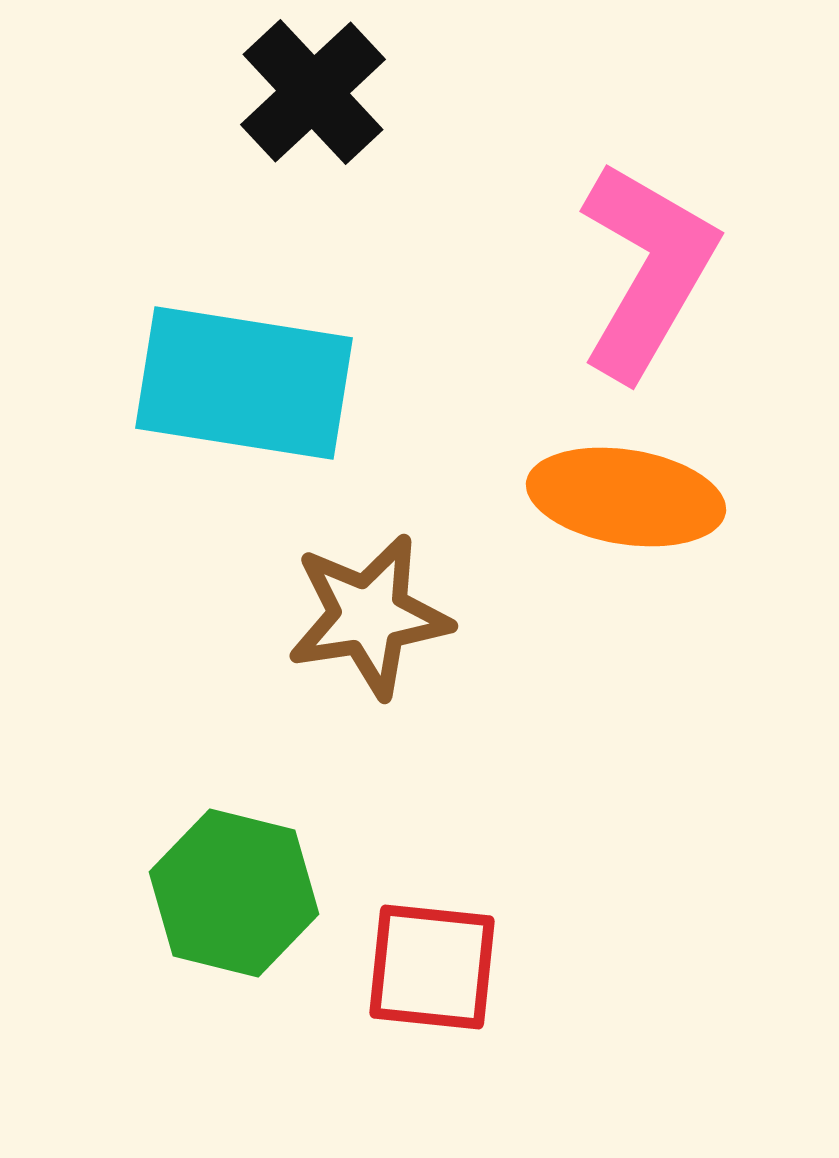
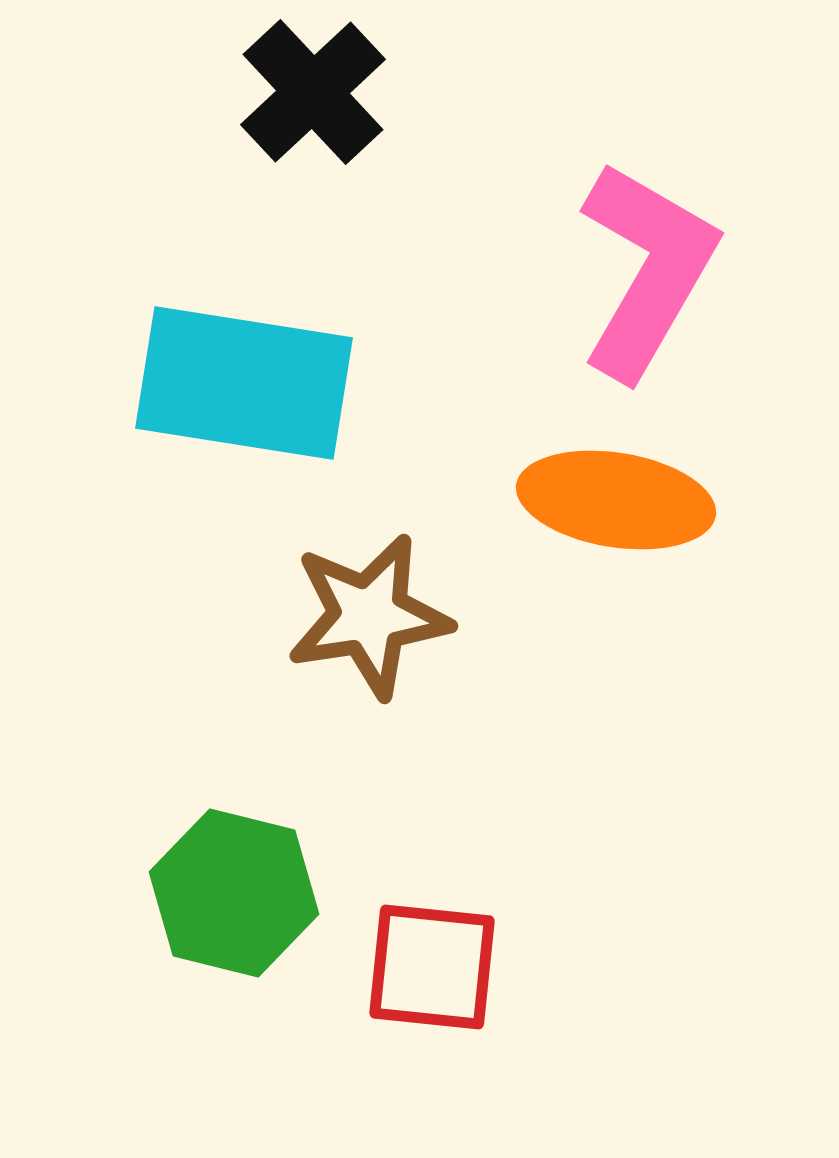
orange ellipse: moved 10 px left, 3 px down
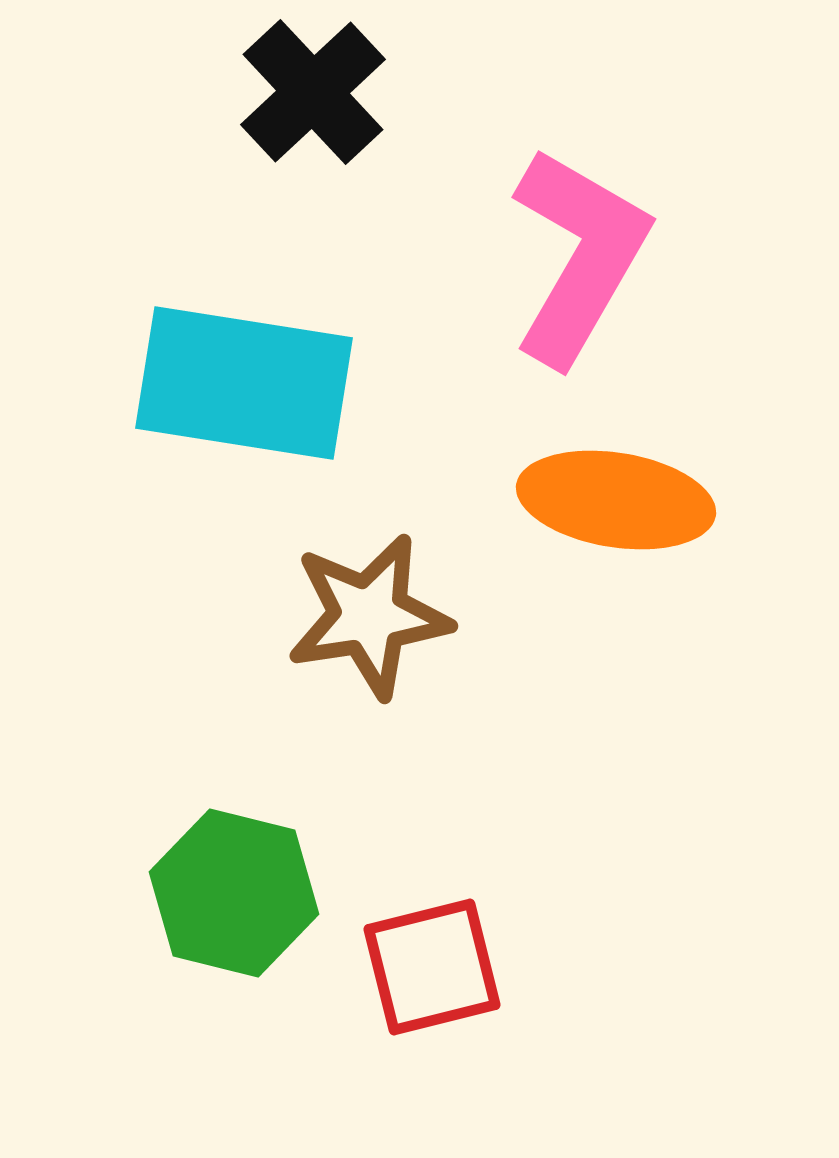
pink L-shape: moved 68 px left, 14 px up
red square: rotated 20 degrees counterclockwise
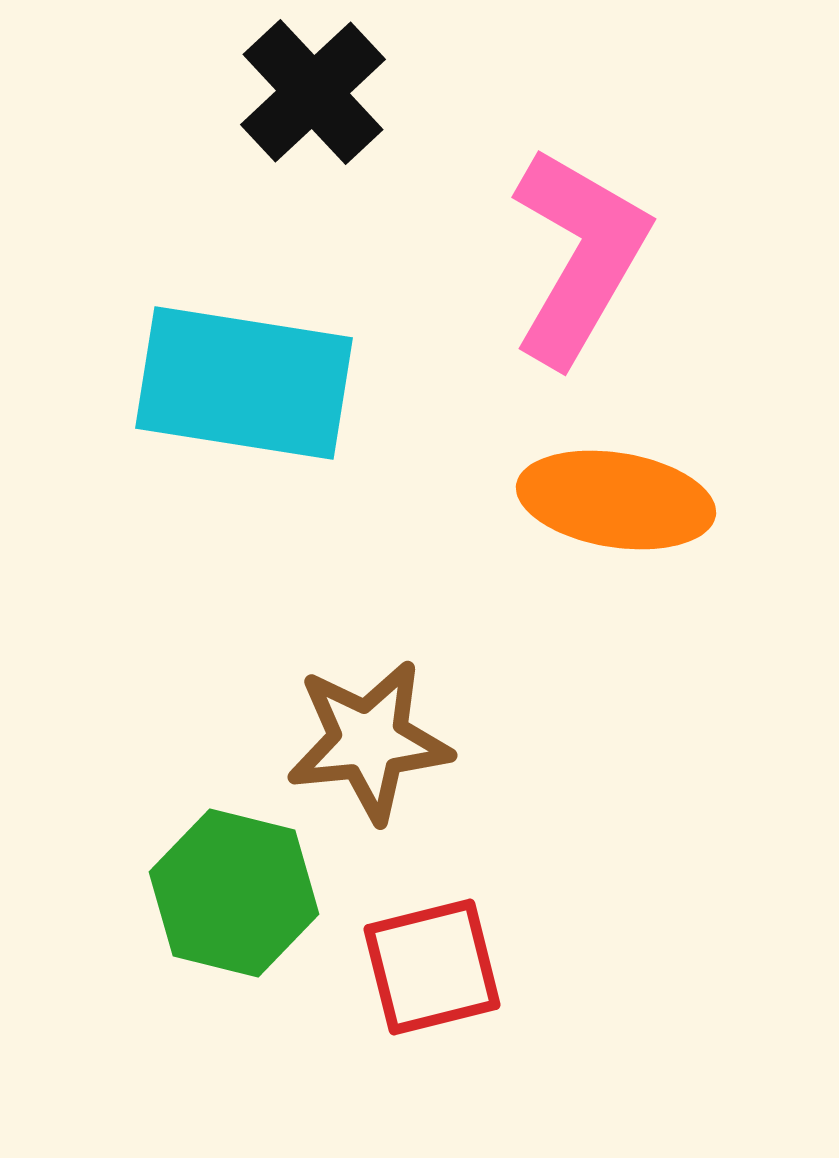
brown star: moved 125 px down; rotated 3 degrees clockwise
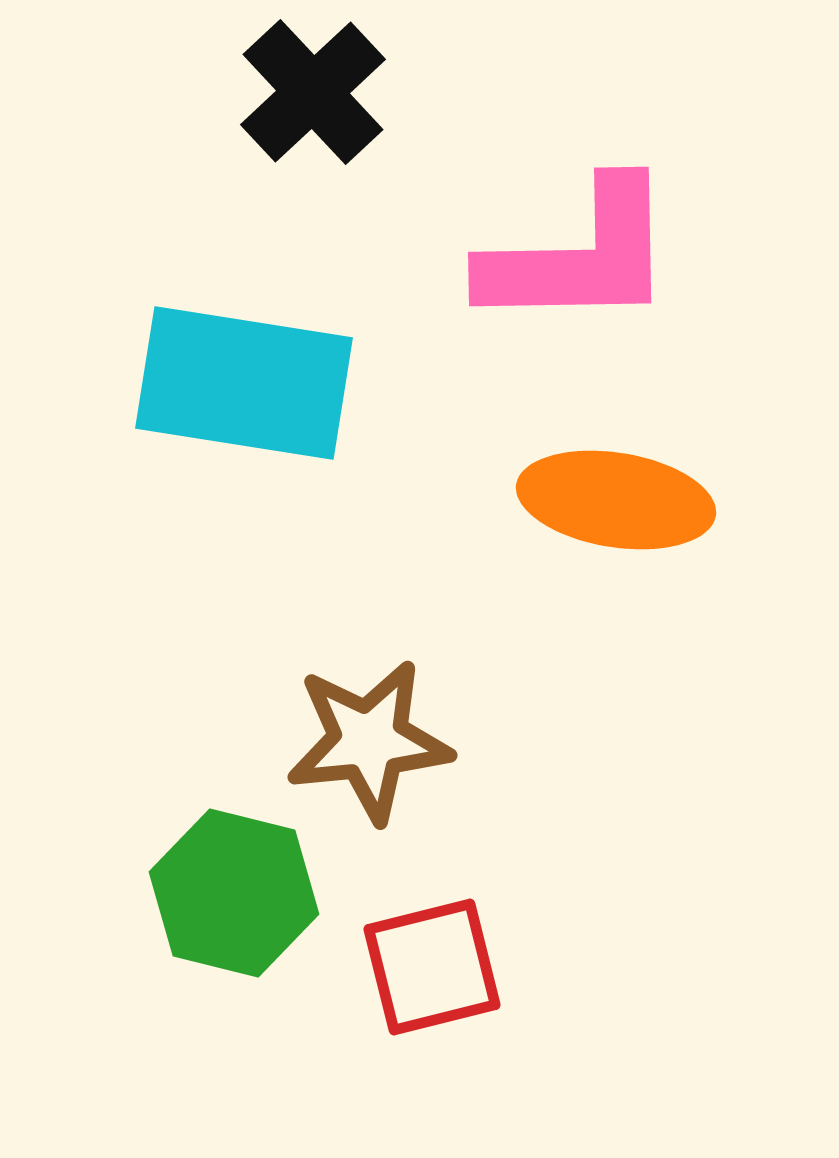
pink L-shape: rotated 59 degrees clockwise
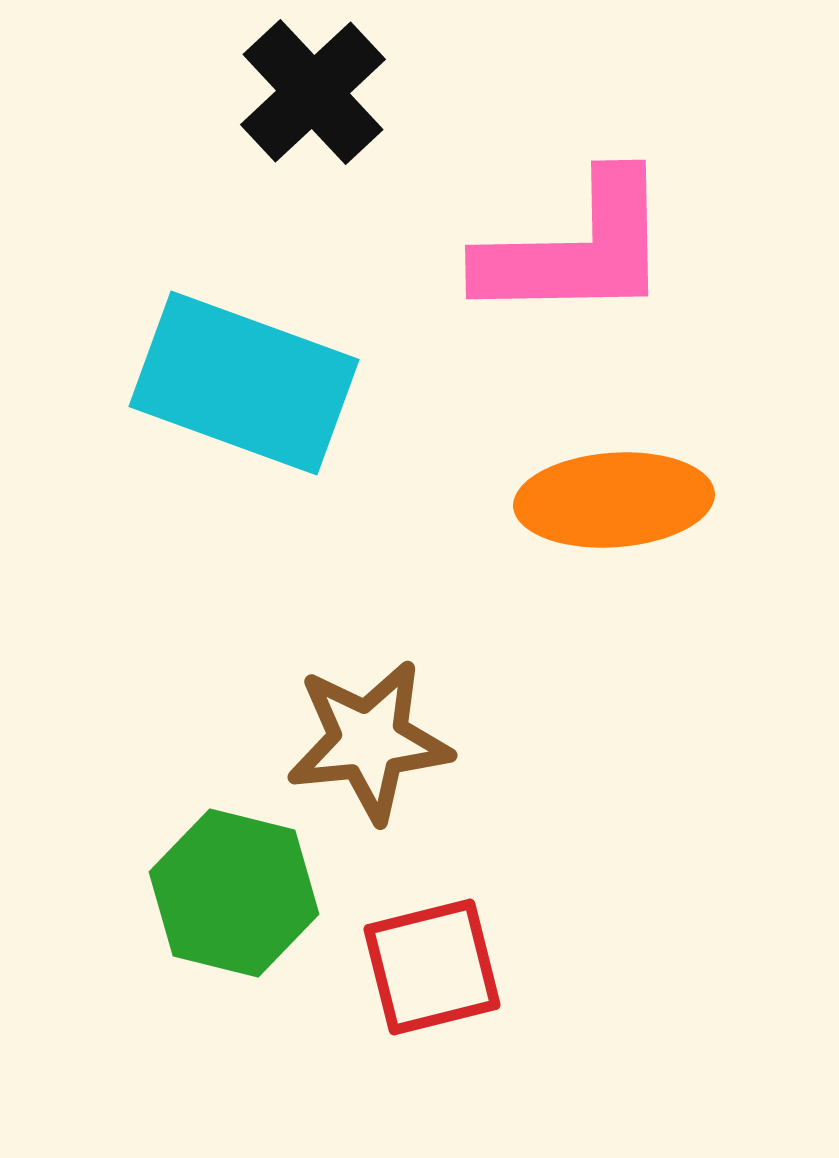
pink L-shape: moved 3 px left, 7 px up
cyan rectangle: rotated 11 degrees clockwise
orange ellipse: moved 2 px left; rotated 13 degrees counterclockwise
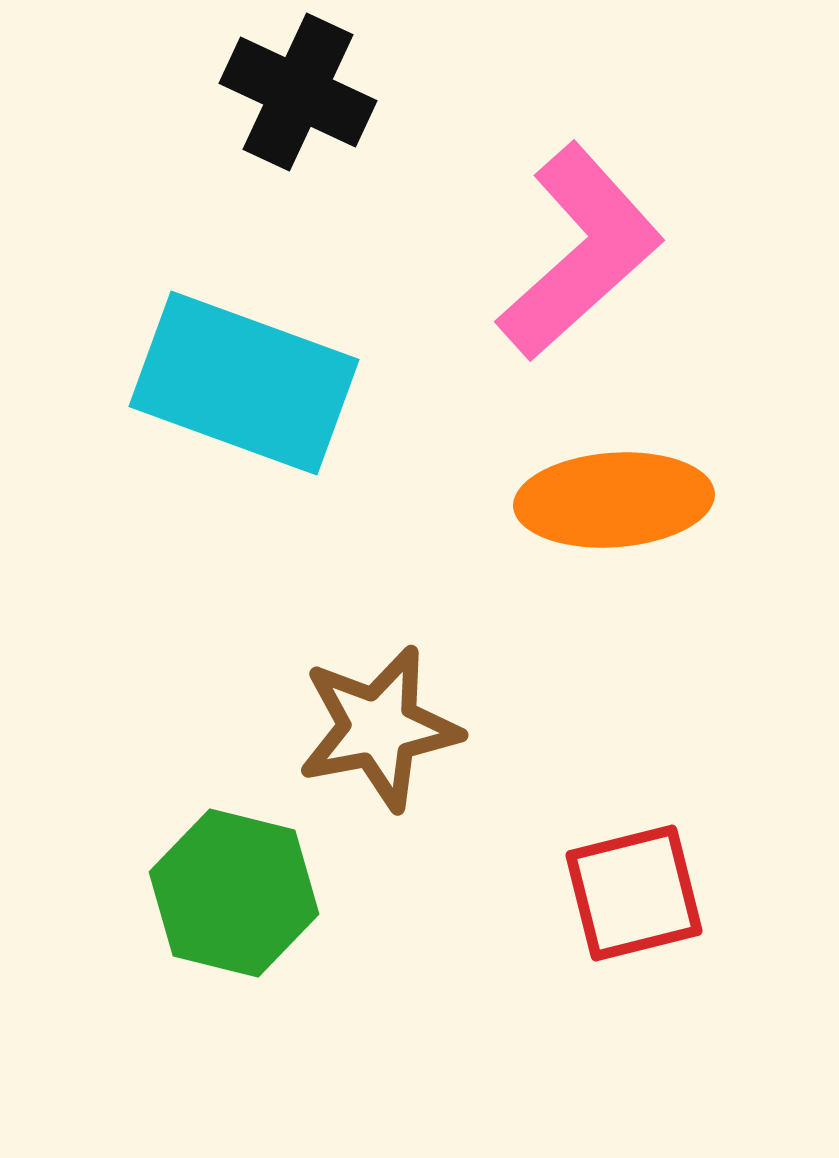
black cross: moved 15 px left; rotated 22 degrees counterclockwise
pink L-shape: moved 4 px right, 3 px down; rotated 41 degrees counterclockwise
brown star: moved 10 px right, 13 px up; rotated 5 degrees counterclockwise
red square: moved 202 px right, 74 px up
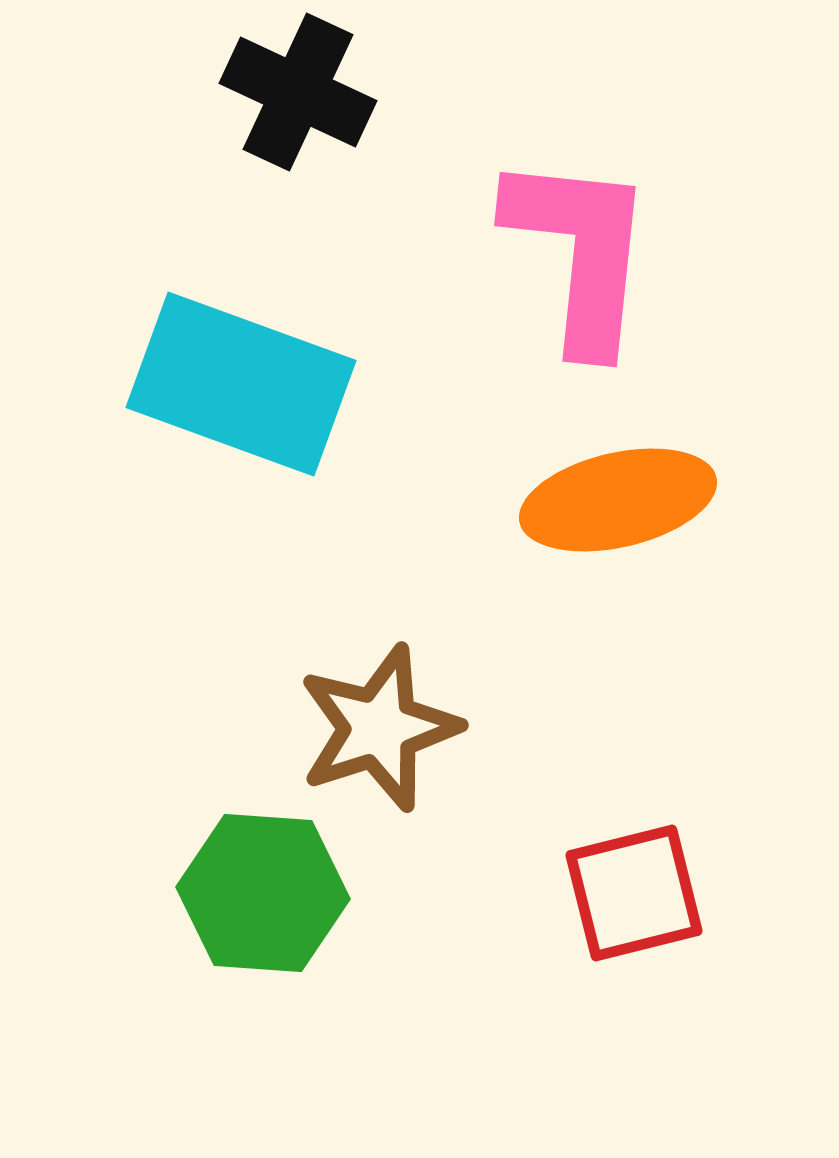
pink L-shape: rotated 42 degrees counterclockwise
cyan rectangle: moved 3 px left, 1 px down
orange ellipse: moved 4 px right; rotated 9 degrees counterclockwise
brown star: rotated 7 degrees counterclockwise
green hexagon: moved 29 px right; rotated 10 degrees counterclockwise
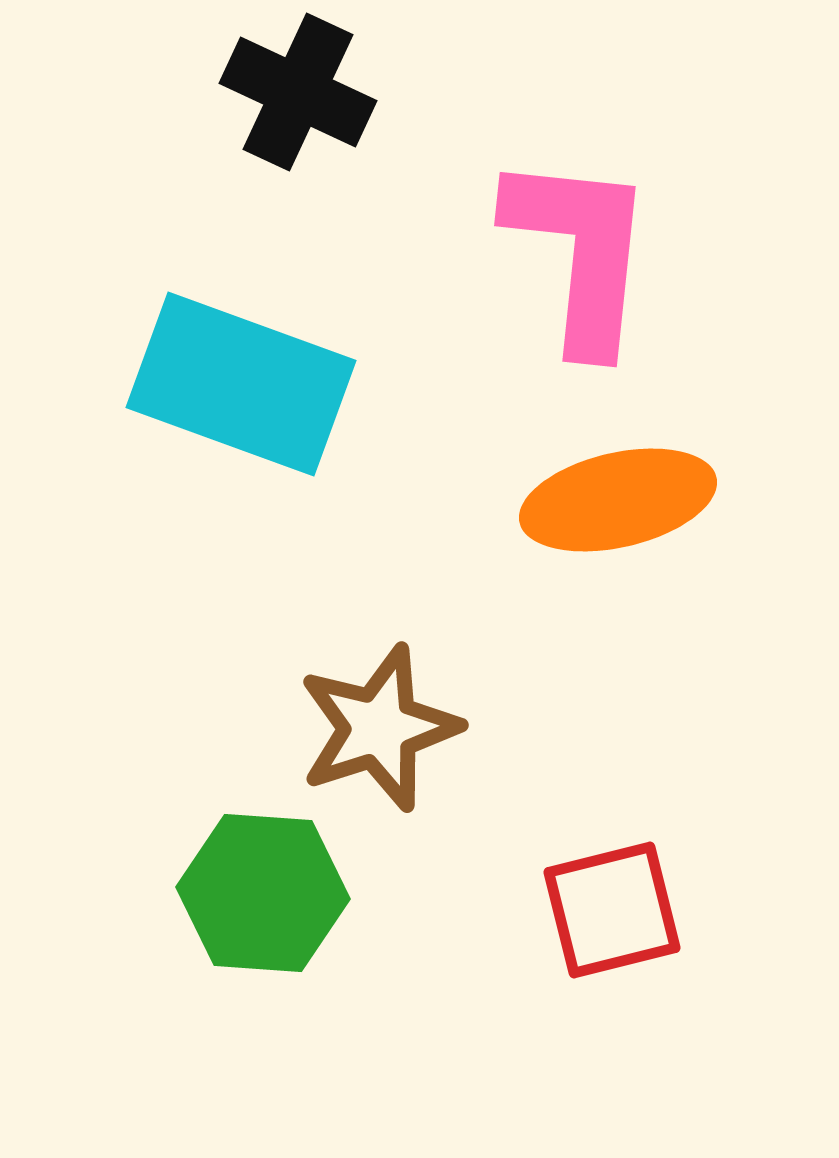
red square: moved 22 px left, 17 px down
